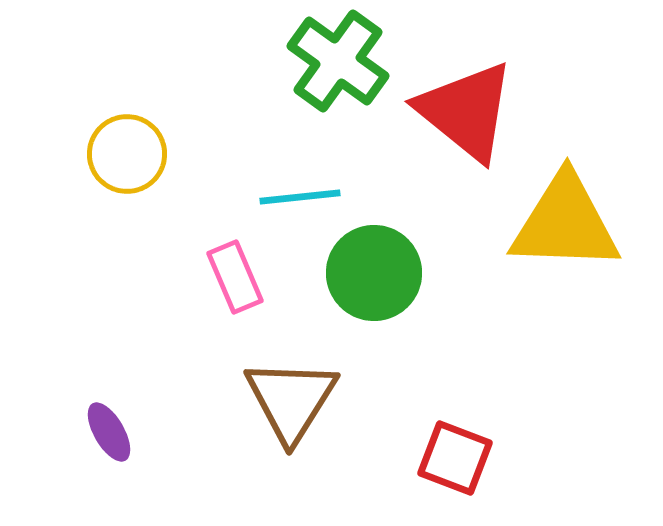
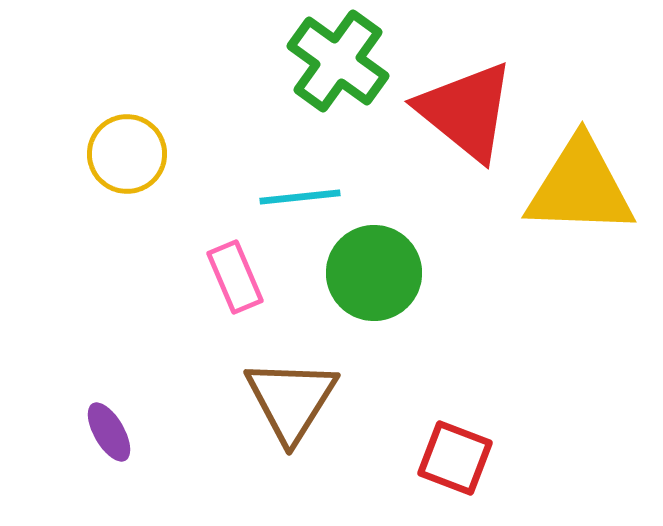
yellow triangle: moved 15 px right, 36 px up
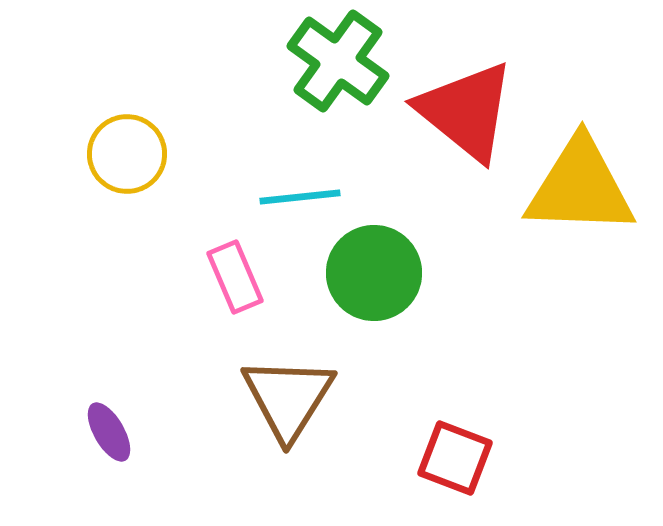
brown triangle: moved 3 px left, 2 px up
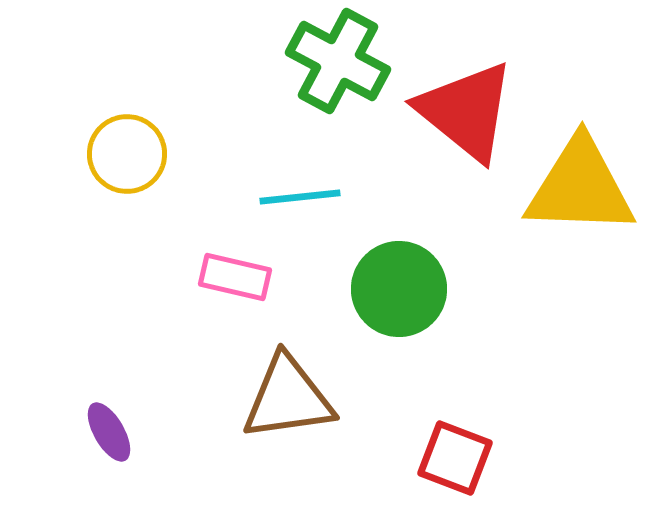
green cross: rotated 8 degrees counterclockwise
green circle: moved 25 px right, 16 px down
pink rectangle: rotated 54 degrees counterclockwise
brown triangle: rotated 50 degrees clockwise
